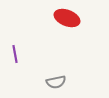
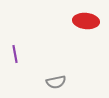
red ellipse: moved 19 px right, 3 px down; rotated 15 degrees counterclockwise
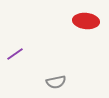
purple line: rotated 66 degrees clockwise
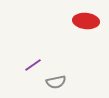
purple line: moved 18 px right, 11 px down
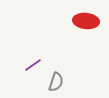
gray semicircle: rotated 60 degrees counterclockwise
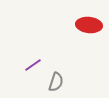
red ellipse: moved 3 px right, 4 px down
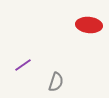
purple line: moved 10 px left
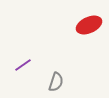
red ellipse: rotated 30 degrees counterclockwise
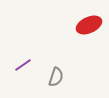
gray semicircle: moved 5 px up
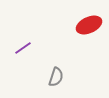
purple line: moved 17 px up
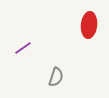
red ellipse: rotated 60 degrees counterclockwise
